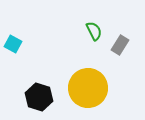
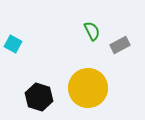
green semicircle: moved 2 px left
gray rectangle: rotated 30 degrees clockwise
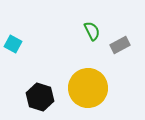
black hexagon: moved 1 px right
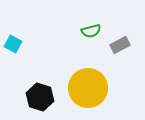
green semicircle: moved 1 px left; rotated 102 degrees clockwise
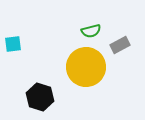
cyan square: rotated 36 degrees counterclockwise
yellow circle: moved 2 px left, 21 px up
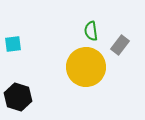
green semicircle: rotated 96 degrees clockwise
gray rectangle: rotated 24 degrees counterclockwise
black hexagon: moved 22 px left
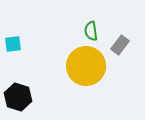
yellow circle: moved 1 px up
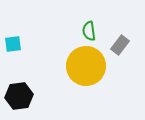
green semicircle: moved 2 px left
black hexagon: moved 1 px right, 1 px up; rotated 24 degrees counterclockwise
